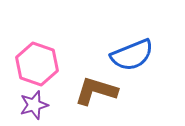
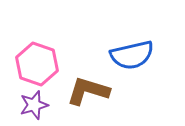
blue semicircle: rotated 9 degrees clockwise
brown L-shape: moved 8 px left
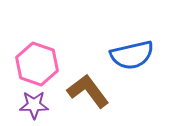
brown L-shape: rotated 36 degrees clockwise
purple star: rotated 16 degrees clockwise
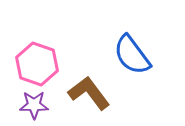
blue semicircle: rotated 66 degrees clockwise
brown L-shape: moved 1 px right, 2 px down
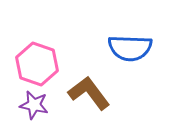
blue semicircle: moved 2 px left, 7 px up; rotated 51 degrees counterclockwise
purple star: rotated 12 degrees clockwise
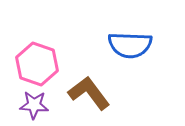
blue semicircle: moved 3 px up
purple star: rotated 8 degrees counterclockwise
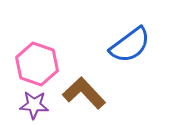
blue semicircle: rotated 39 degrees counterclockwise
brown L-shape: moved 5 px left; rotated 6 degrees counterclockwise
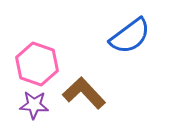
blue semicircle: moved 9 px up
